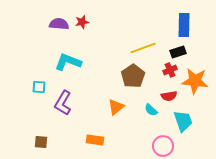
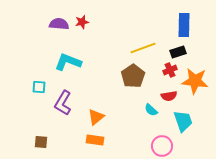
orange triangle: moved 20 px left, 10 px down
pink circle: moved 1 px left
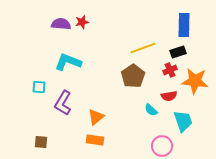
purple semicircle: moved 2 px right
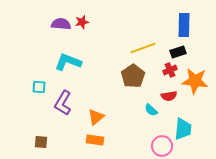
cyan trapezoid: moved 8 px down; rotated 25 degrees clockwise
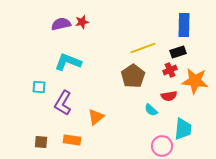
purple semicircle: rotated 18 degrees counterclockwise
orange rectangle: moved 23 px left
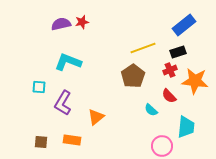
blue rectangle: rotated 50 degrees clockwise
red semicircle: rotated 56 degrees clockwise
cyan trapezoid: moved 3 px right, 2 px up
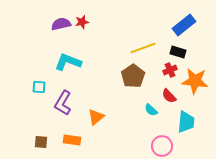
black rectangle: rotated 35 degrees clockwise
cyan trapezoid: moved 5 px up
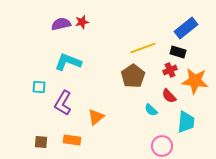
blue rectangle: moved 2 px right, 3 px down
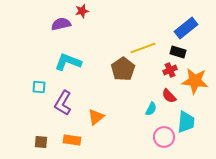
red star: moved 11 px up
brown pentagon: moved 10 px left, 7 px up
cyan semicircle: moved 1 px up; rotated 104 degrees counterclockwise
pink circle: moved 2 px right, 9 px up
